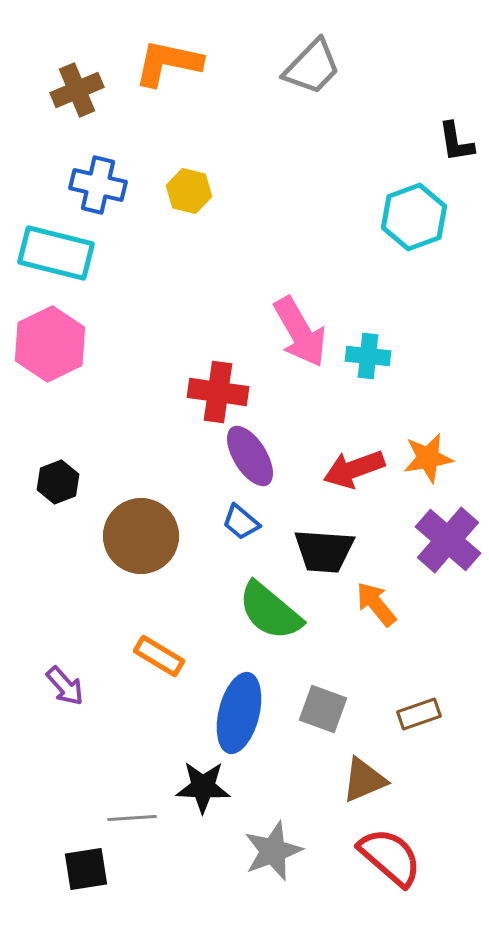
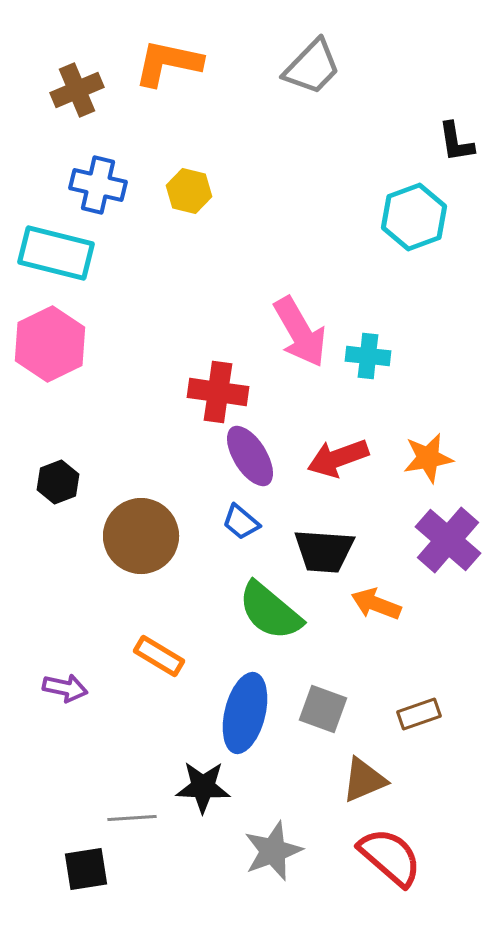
red arrow: moved 16 px left, 11 px up
orange arrow: rotated 30 degrees counterclockwise
purple arrow: moved 2 px down; rotated 36 degrees counterclockwise
blue ellipse: moved 6 px right
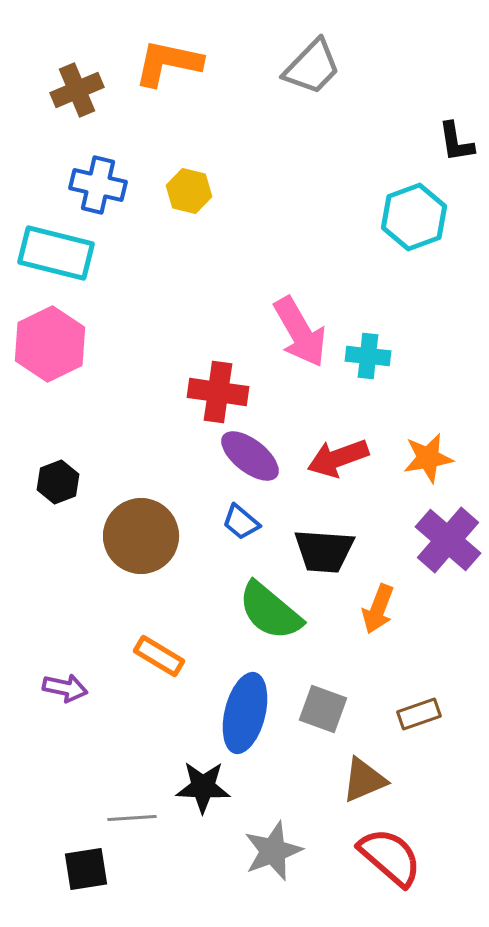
purple ellipse: rotated 20 degrees counterclockwise
orange arrow: moved 2 px right, 5 px down; rotated 90 degrees counterclockwise
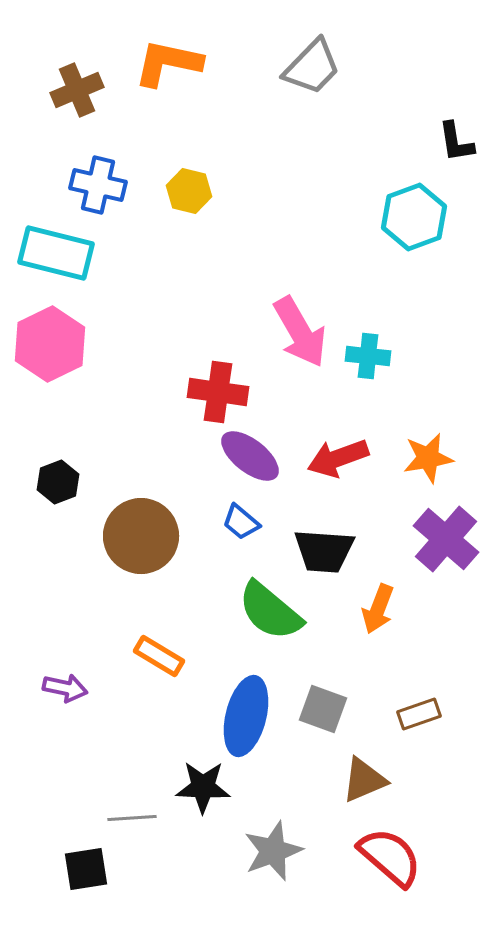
purple cross: moved 2 px left, 1 px up
blue ellipse: moved 1 px right, 3 px down
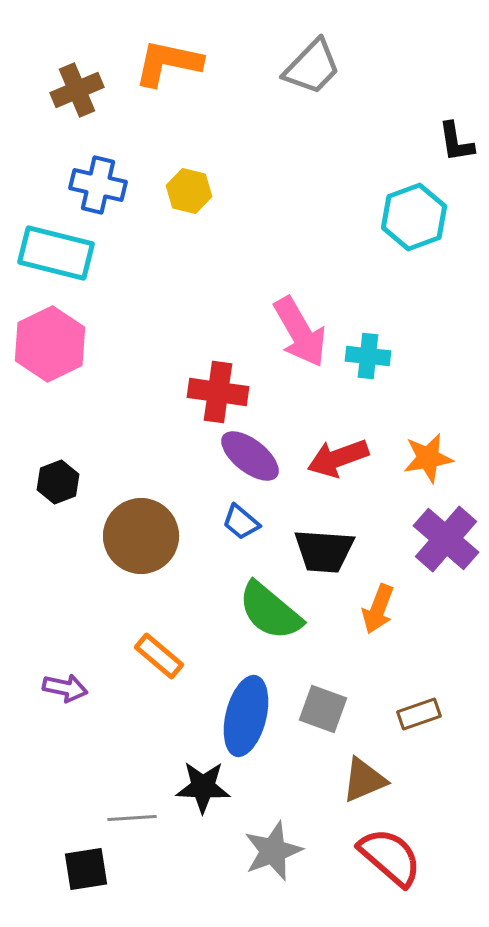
orange rectangle: rotated 9 degrees clockwise
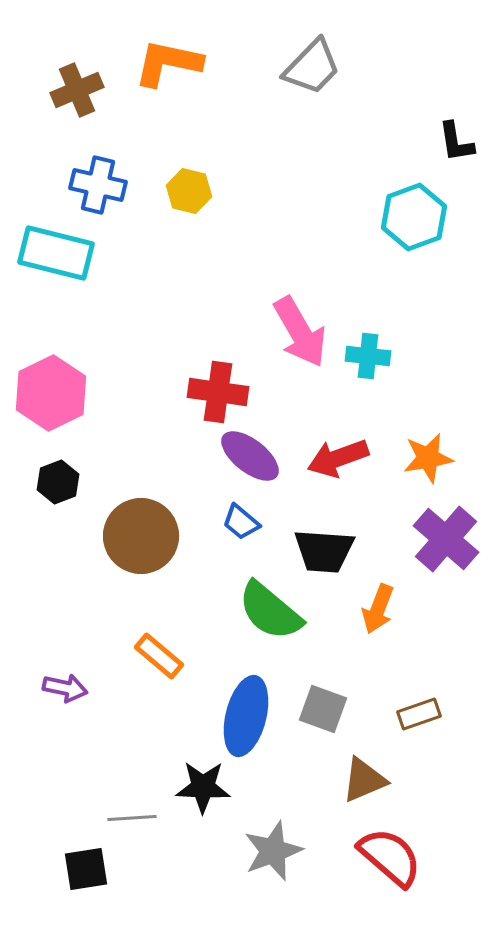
pink hexagon: moved 1 px right, 49 px down
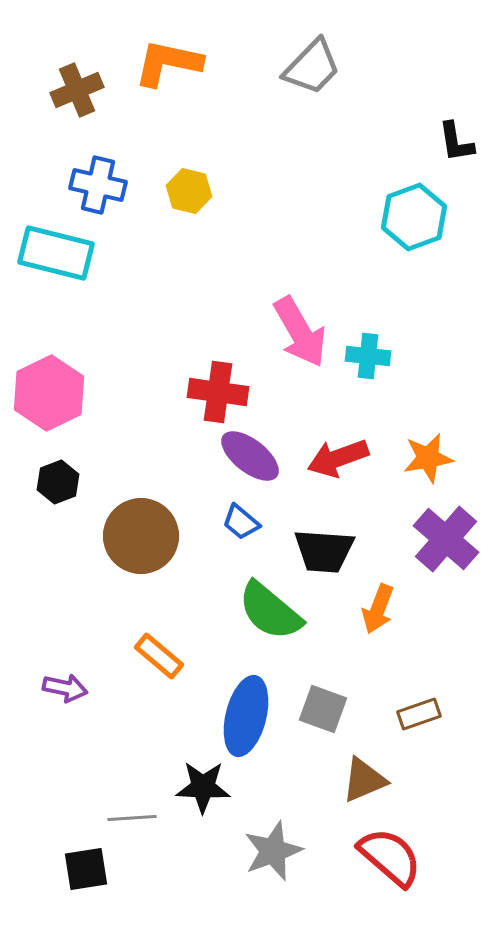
pink hexagon: moved 2 px left
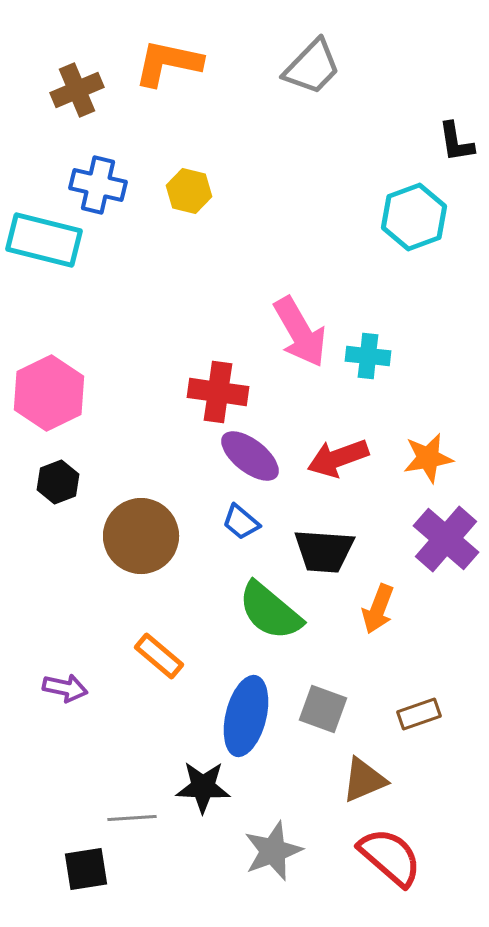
cyan rectangle: moved 12 px left, 13 px up
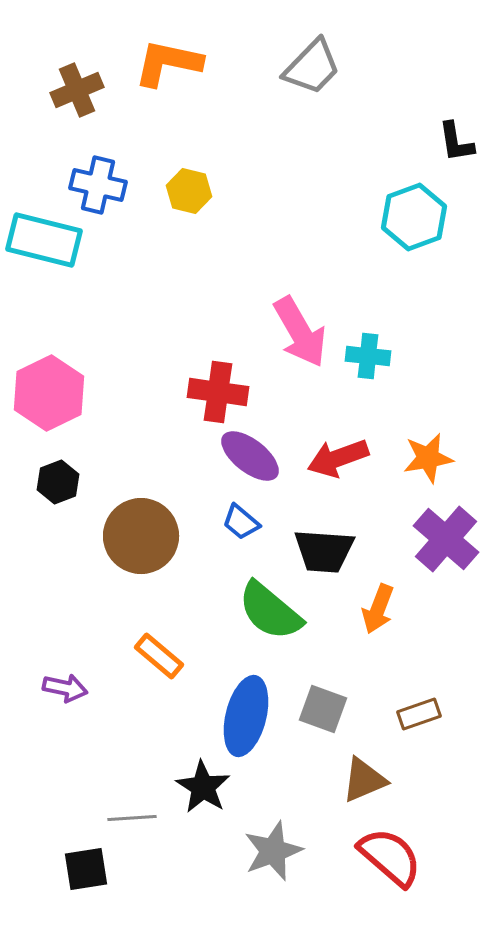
black star: rotated 30 degrees clockwise
